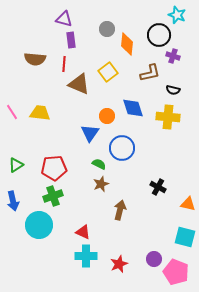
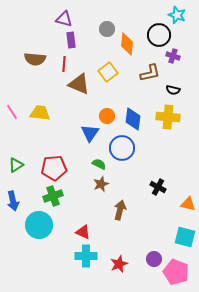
blue diamond: moved 11 px down; rotated 25 degrees clockwise
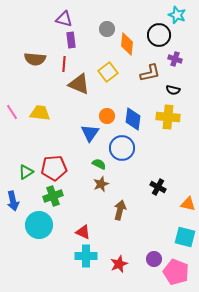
purple cross: moved 2 px right, 3 px down
green triangle: moved 10 px right, 7 px down
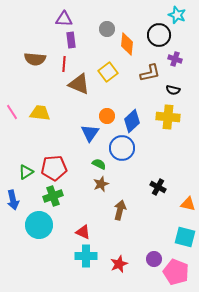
purple triangle: rotated 12 degrees counterclockwise
blue diamond: moved 1 px left, 2 px down; rotated 40 degrees clockwise
blue arrow: moved 1 px up
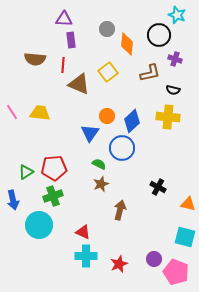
red line: moved 1 px left, 1 px down
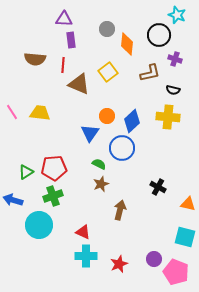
blue arrow: rotated 120 degrees clockwise
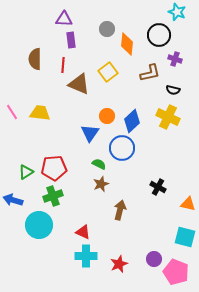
cyan star: moved 3 px up
brown semicircle: rotated 85 degrees clockwise
yellow cross: rotated 20 degrees clockwise
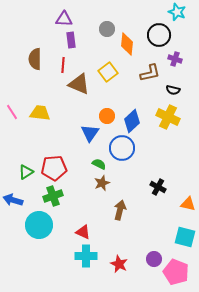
brown star: moved 1 px right, 1 px up
red star: rotated 24 degrees counterclockwise
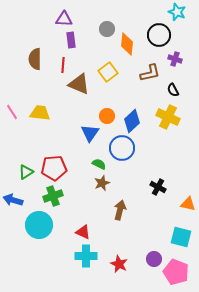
black semicircle: rotated 48 degrees clockwise
cyan square: moved 4 px left
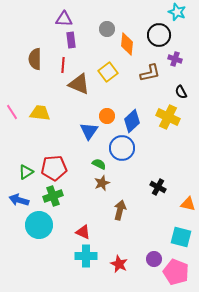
black semicircle: moved 8 px right, 2 px down
blue triangle: moved 1 px left, 2 px up
blue arrow: moved 6 px right
